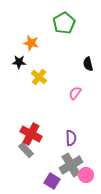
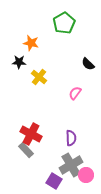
black semicircle: rotated 32 degrees counterclockwise
purple square: moved 2 px right
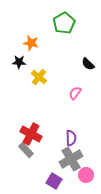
gray cross: moved 6 px up
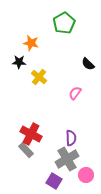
gray cross: moved 4 px left
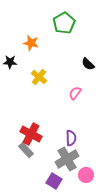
black star: moved 9 px left
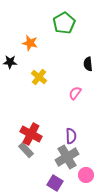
orange star: moved 1 px left
black semicircle: rotated 40 degrees clockwise
purple semicircle: moved 2 px up
gray cross: moved 2 px up
purple square: moved 1 px right, 2 px down
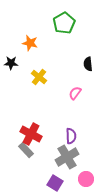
black star: moved 1 px right, 1 px down
pink circle: moved 4 px down
